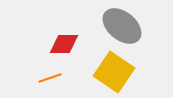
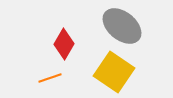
red diamond: rotated 60 degrees counterclockwise
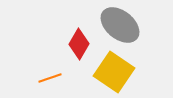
gray ellipse: moved 2 px left, 1 px up
red diamond: moved 15 px right
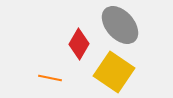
gray ellipse: rotated 9 degrees clockwise
orange line: rotated 30 degrees clockwise
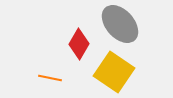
gray ellipse: moved 1 px up
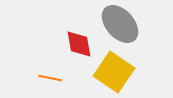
red diamond: rotated 40 degrees counterclockwise
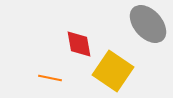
gray ellipse: moved 28 px right
yellow square: moved 1 px left, 1 px up
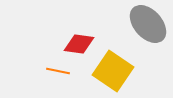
red diamond: rotated 72 degrees counterclockwise
orange line: moved 8 px right, 7 px up
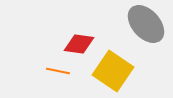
gray ellipse: moved 2 px left
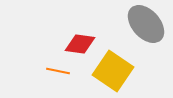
red diamond: moved 1 px right
